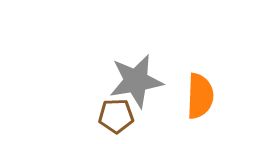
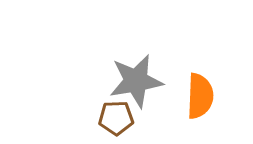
brown pentagon: moved 2 px down
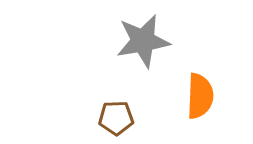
gray star: moved 7 px right, 40 px up
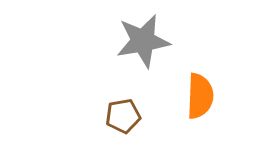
brown pentagon: moved 7 px right, 2 px up; rotated 8 degrees counterclockwise
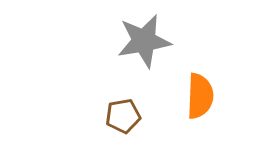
gray star: moved 1 px right
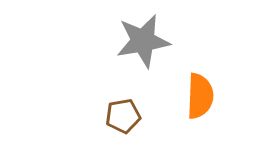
gray star: moved 1 px left
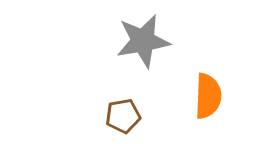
orange semicircle: moved 8 px right
